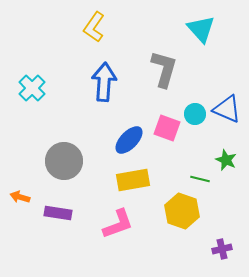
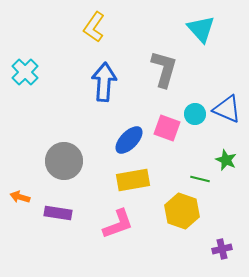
cyan cross: moved 7 px left, 16 px up
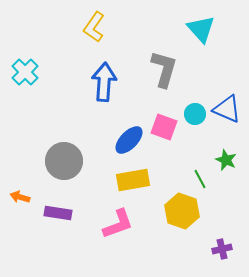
pink square: moved 3 px left, 1 px up
green line: rotated 48 degrees clockwise
